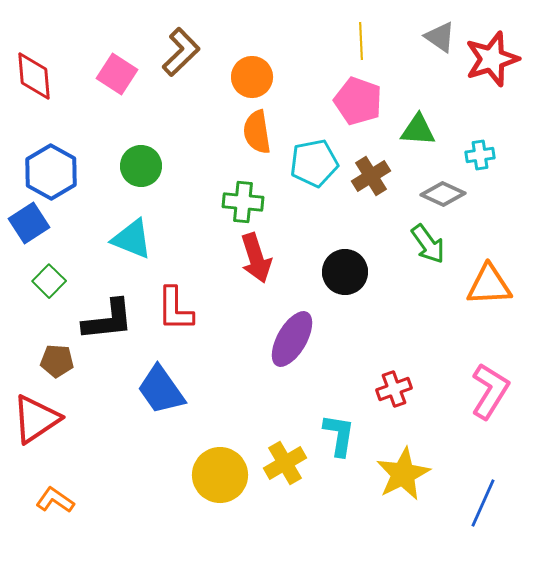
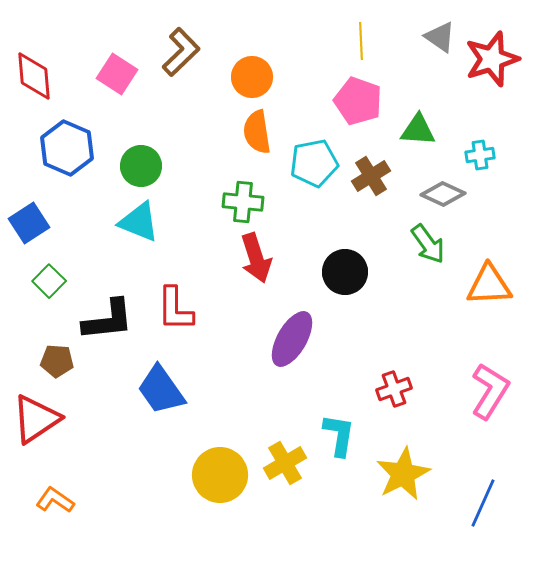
blue hexagon: moved 16 px right, 24 px up; rotated 6 degrees counterclockwise
cyan triangle: moved 7 px right, 17 px up
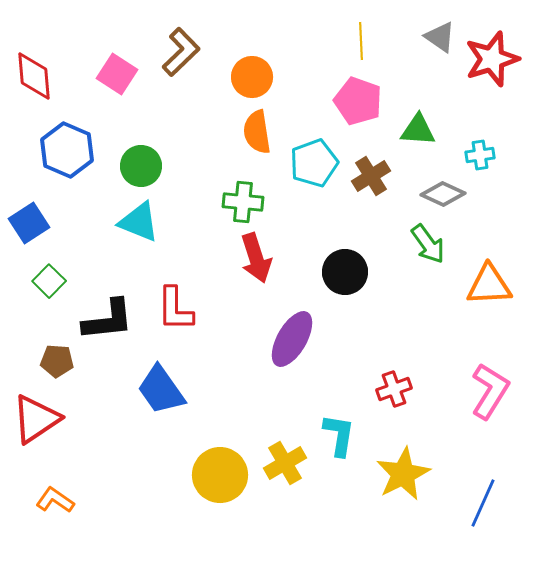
blue hexagon: moved 2 px down
cyan pentagon: rotated 9 degrees counterclockwise
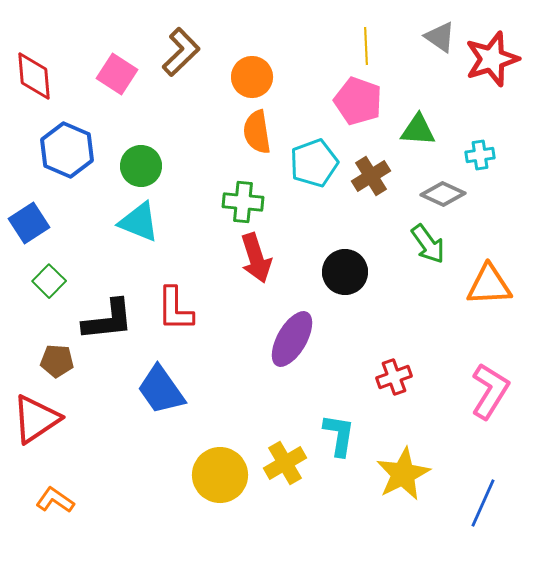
yellow line: moved 5 px right, 5 px down
red cross: moved 12 px up
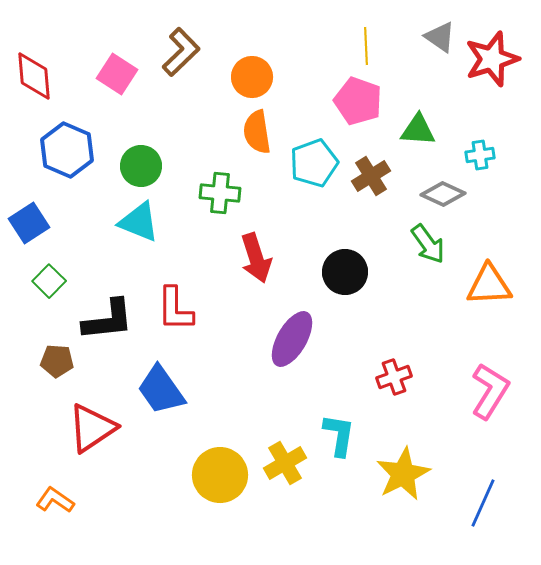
green cross: moved 23 px left, 9 px up
red triangle: moved 56 px right, 9 px down
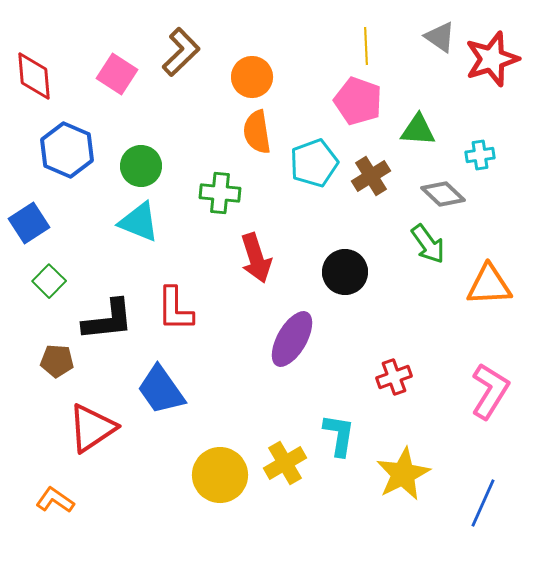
gray diamond: rotated 18 degrees clockwise
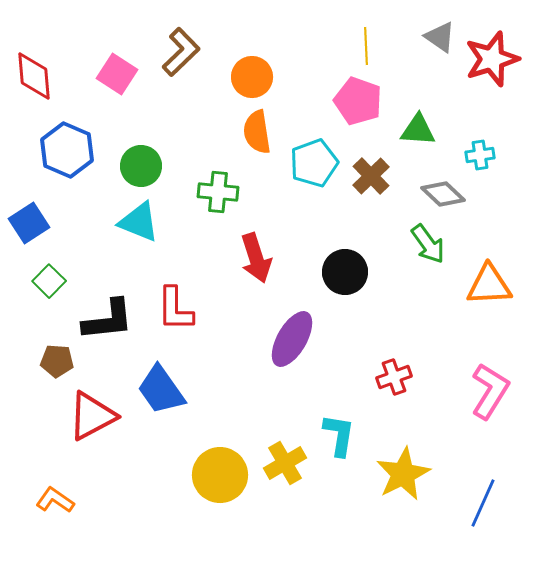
brown cross: rotated 12 degrees counterclockwise
green cross: moved 2 px left, 1 px up
red triangle: moved 12 px up; rotated 6 degrees clockwise
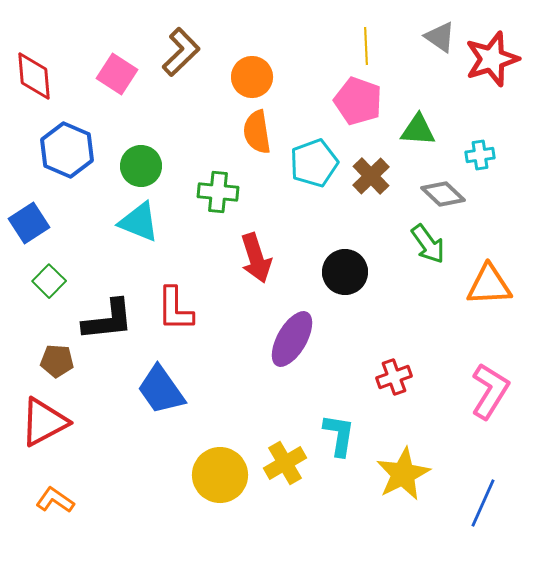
red triangle: moved 48 px left, 6 px down
